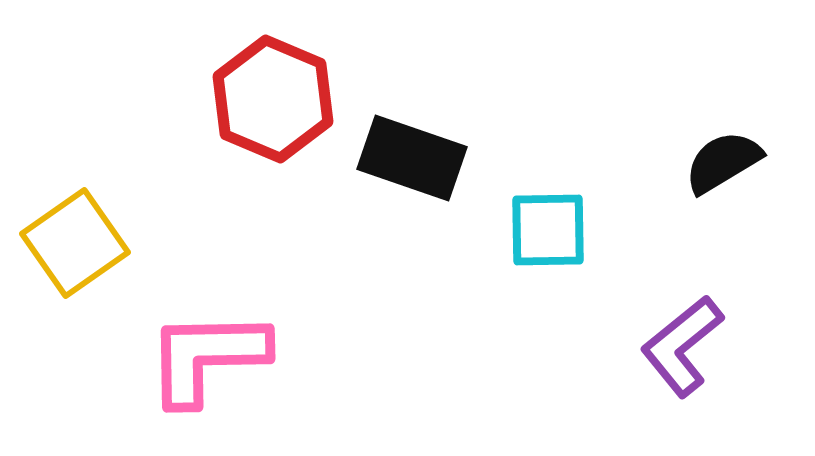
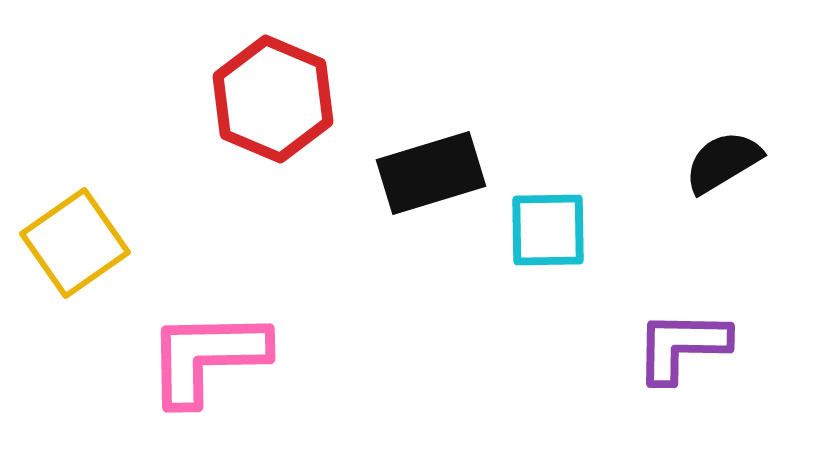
black rectangle: moved 19 px right, 15 px down; rotated 36 degrees counterclockwise
purple L-shape: rotated 40 degrees clockwise
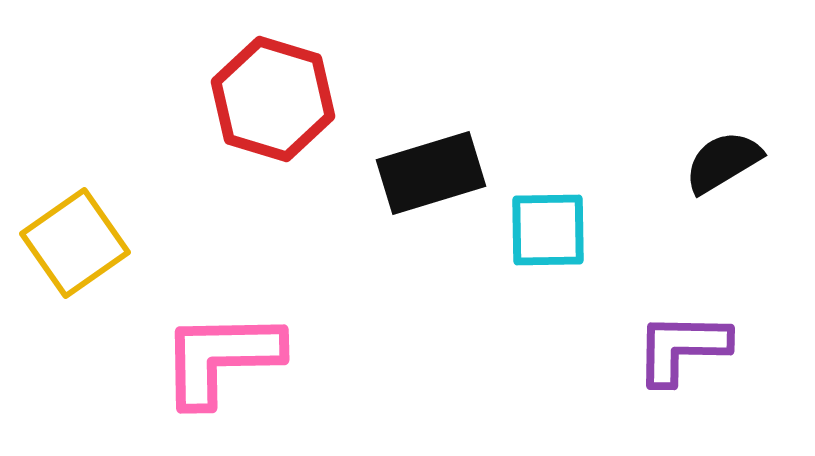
red hexagon: rotated 6 degrees counterclockwise
purple L-shape: moved 2 px down
pink L-shape: moved 14 px right, 1 px down
